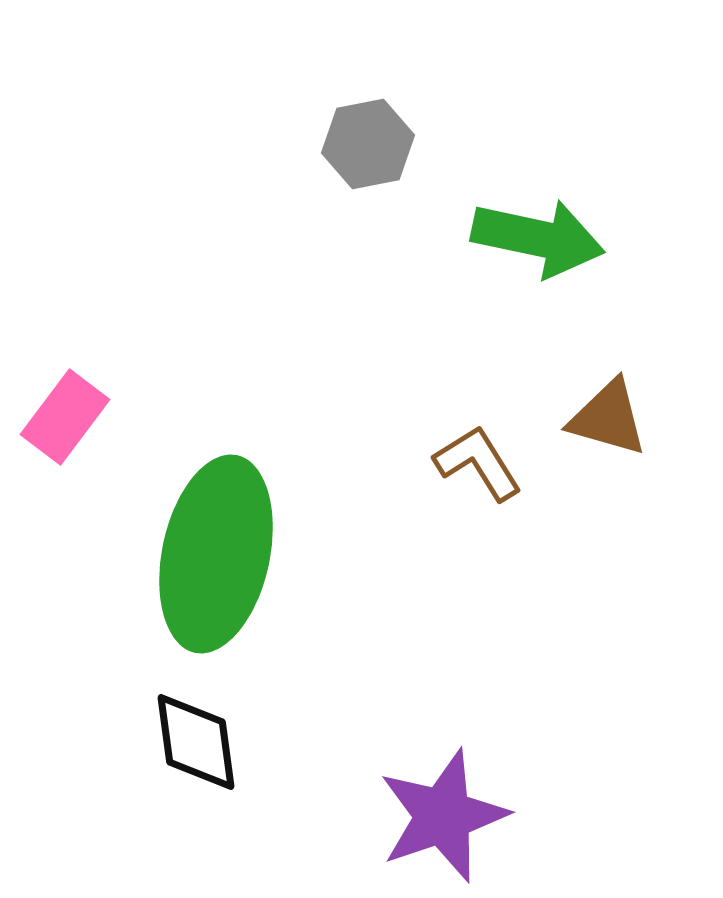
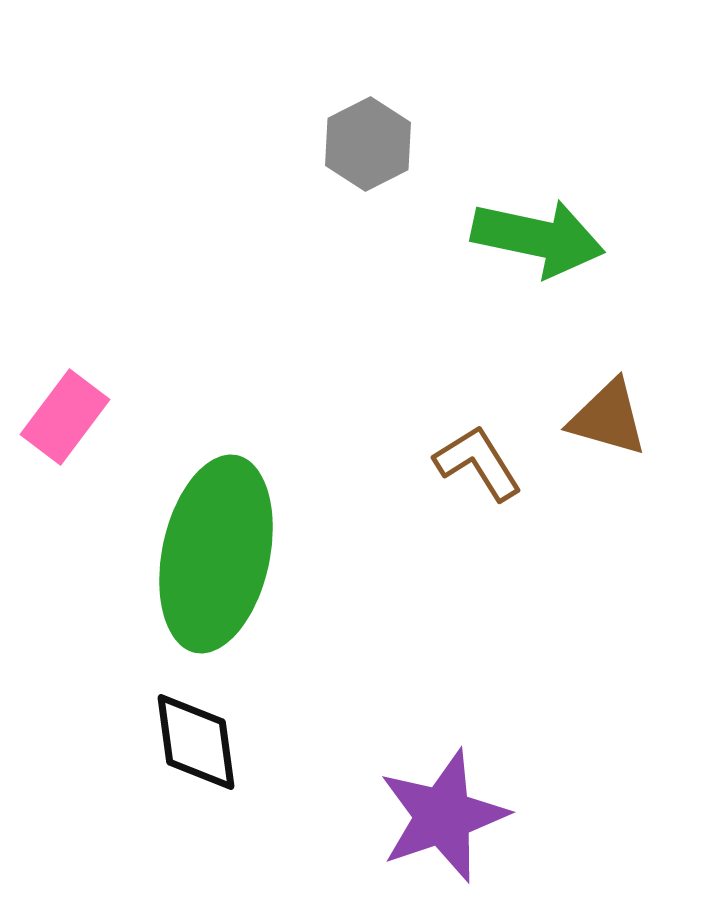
gray hexagon: rotated 16 degrees counterclockwise
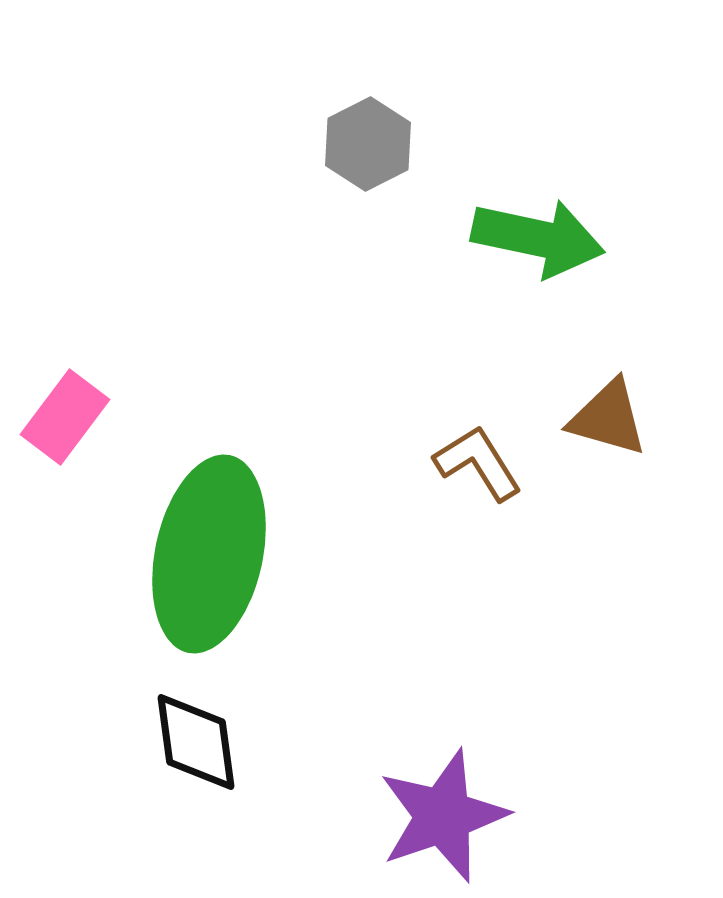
green ellipse: moved 7 px left
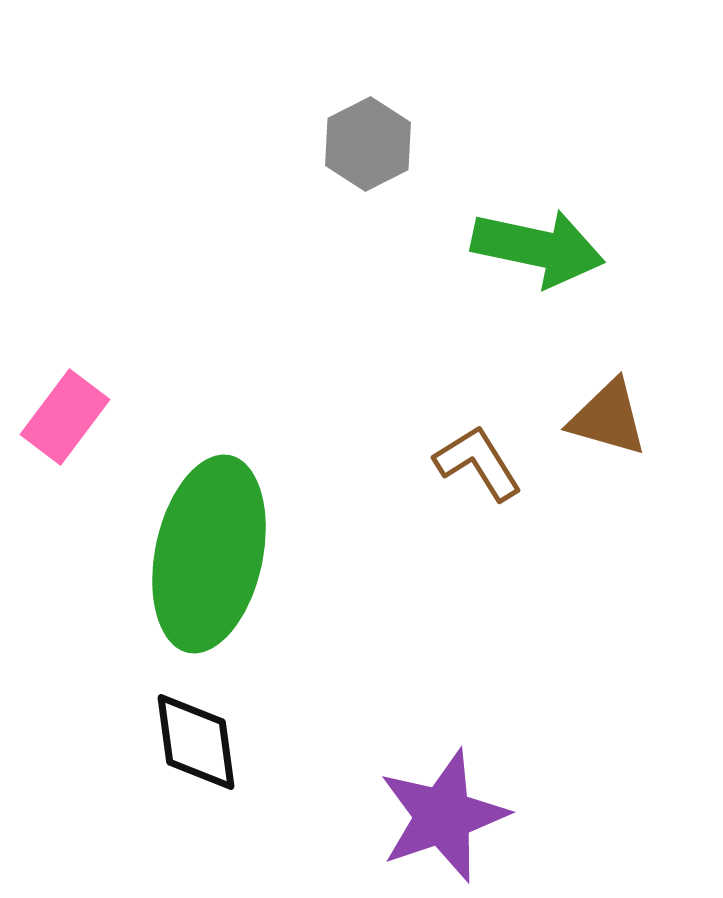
green arrow: moved 10 px down
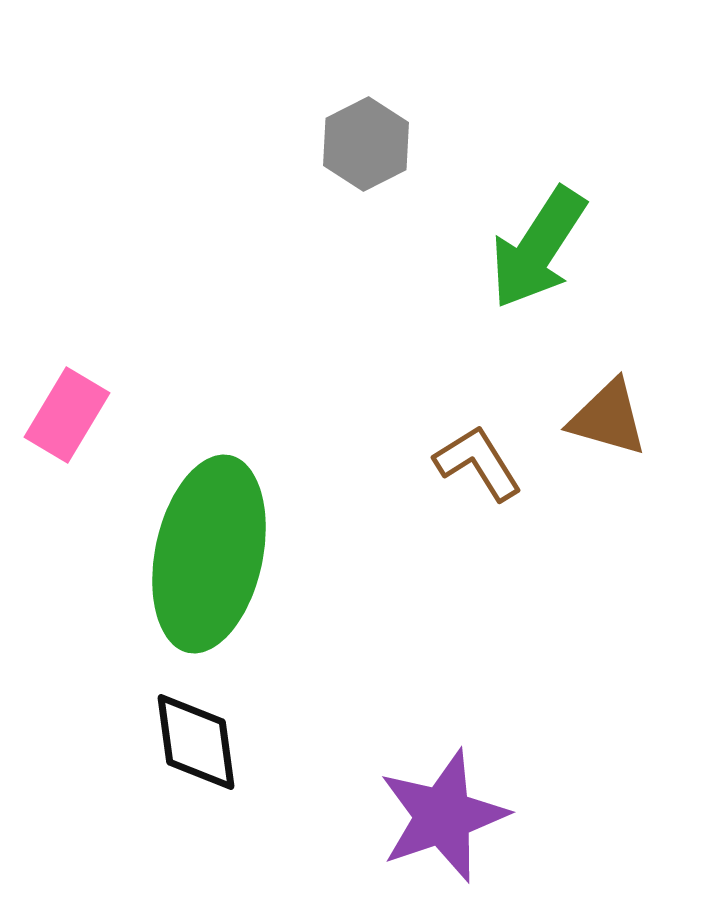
gray hexagon: moved 2 px left
green arrow: rotated 111 degrees clockwise
pink rectangle: moved 2 px right, 2 px up; rotated 6 degrees counterclockwise
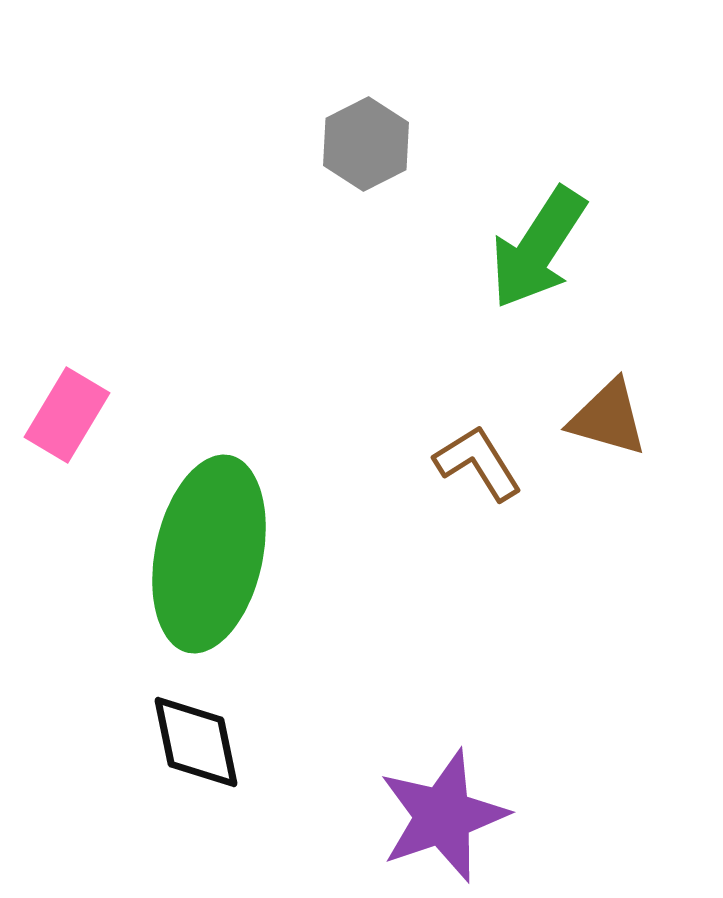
black diamond: rotated 4 degrees counterclockwise
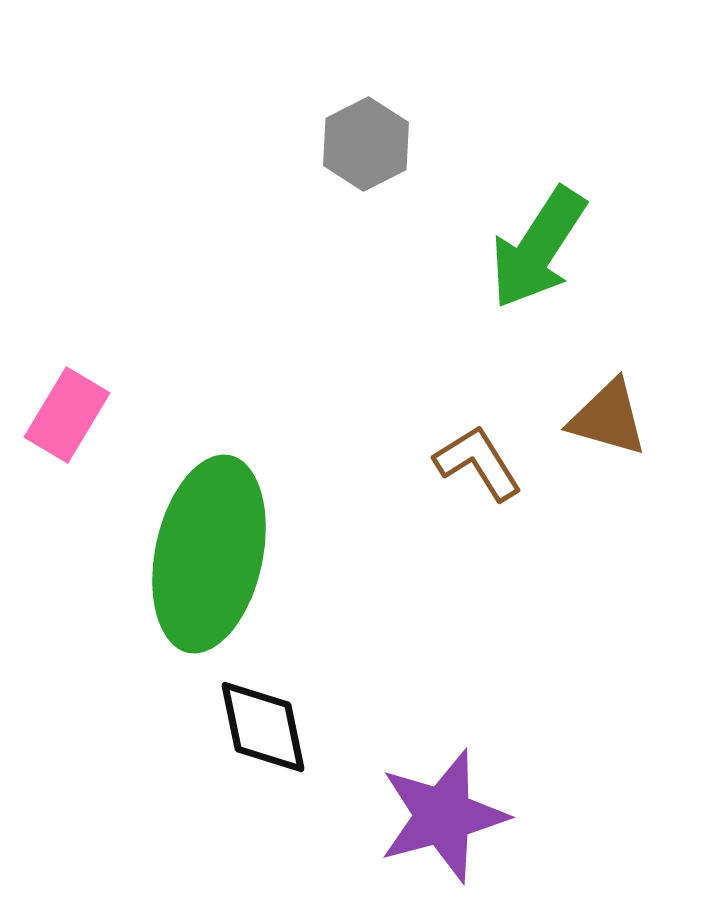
black diamond: moved 67 px right, 15 px up
purple star: rotated 4 degrees clockwise
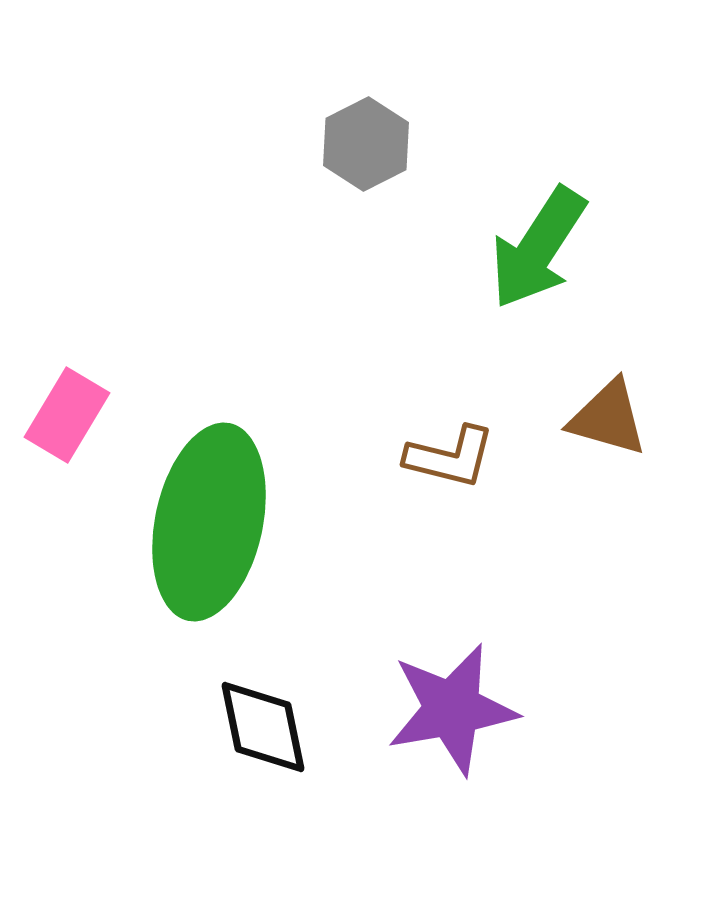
brown L-shape: moved 28 px left, 6 px up; rotated 136 degrees clockwise
green ellipse: moved 32 px up
purple star: moved 9 px right, 107 px up; rotated 5 degrees clockwise
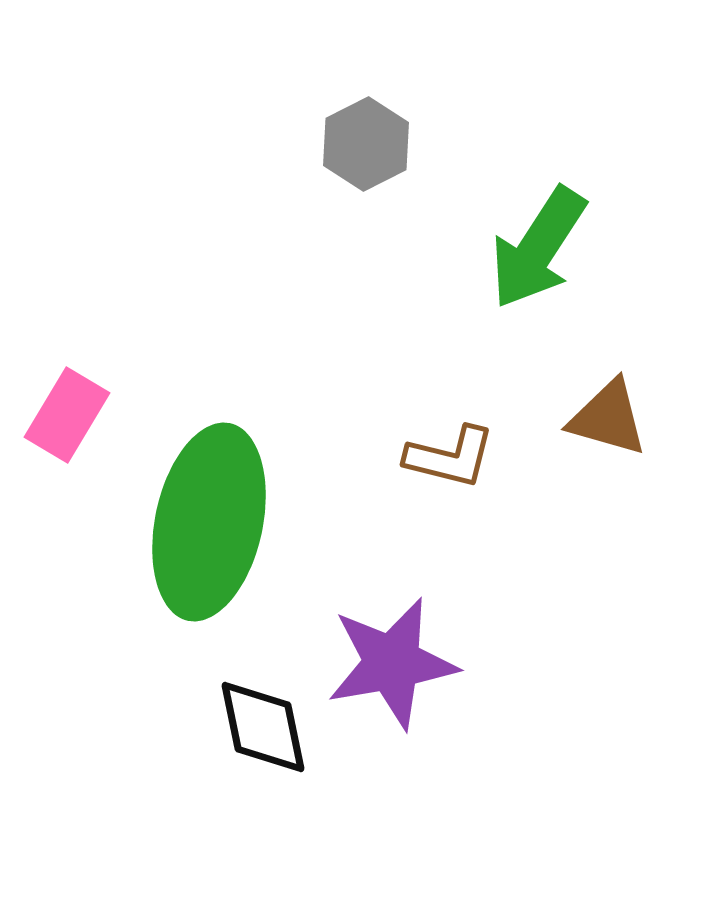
purple star: moved 60 px left, 46 px up
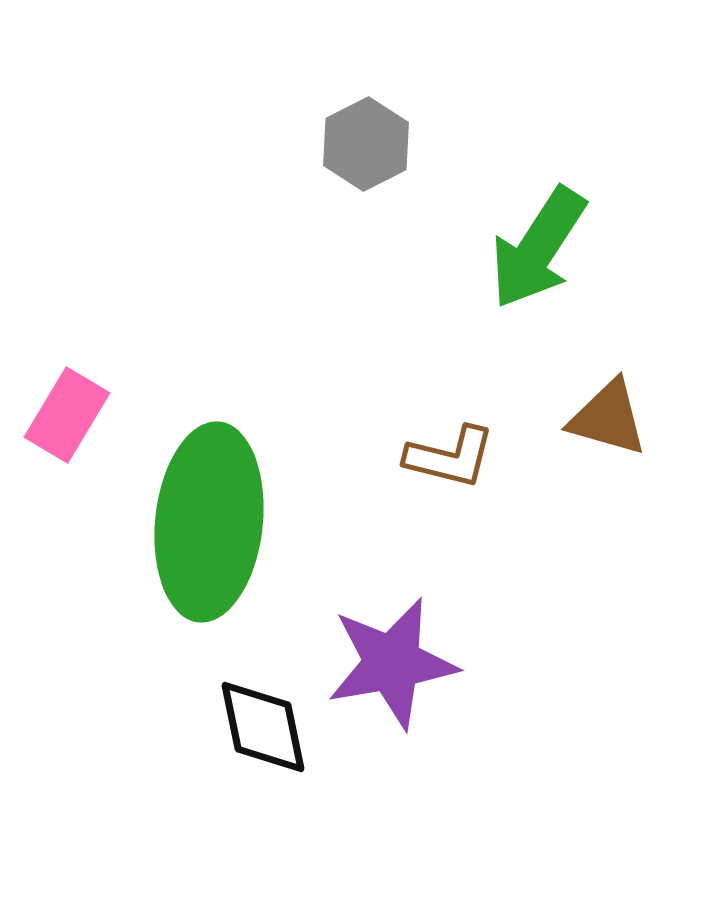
green ellipse: rotated 6 degrees counterclockwise
